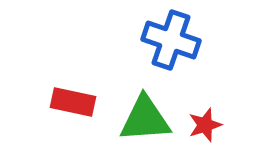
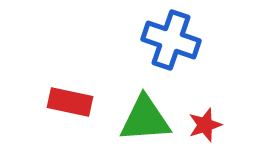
red rectangle: moved 3 px left
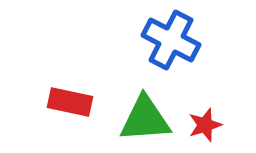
blue cross: rotated 8 degrees clockwise
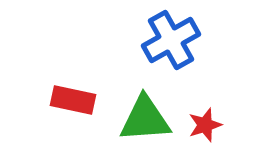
blue cross: rotated 34 degrees clockwise
red rectangle: moved 3 px right, 2 px up
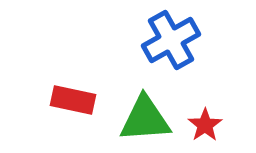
red star: rotated 16 degrees counterclockwise
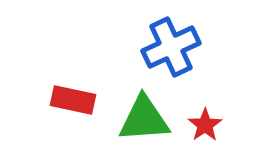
blue cross: moved 7 px down; rotated 4 degrees clockwise
green triangle: moved 1 px left
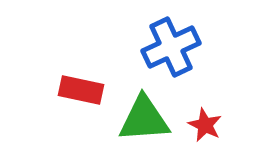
red rectangle: moved 8 px right, 10 px up
red star: rotated 12 degrees counterclockwise
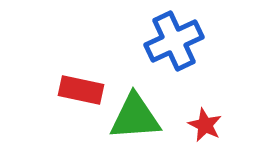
blue cross: moved 3 px right, 6 px up
green triangle: moved 9 px left, 2 px up
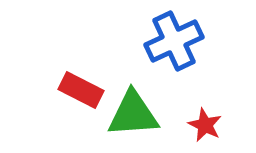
red rectangle: rotated 15 degrees clockwise
green triangle: moved 2 px left, 3 px up
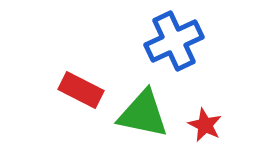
green triangle: moved 10 px right; rotated 16 degrees clockwise
